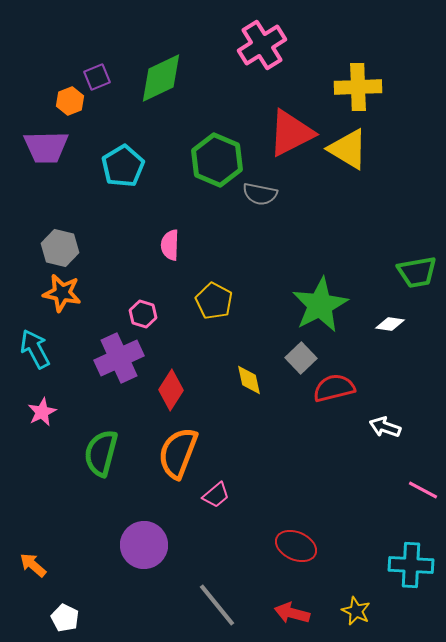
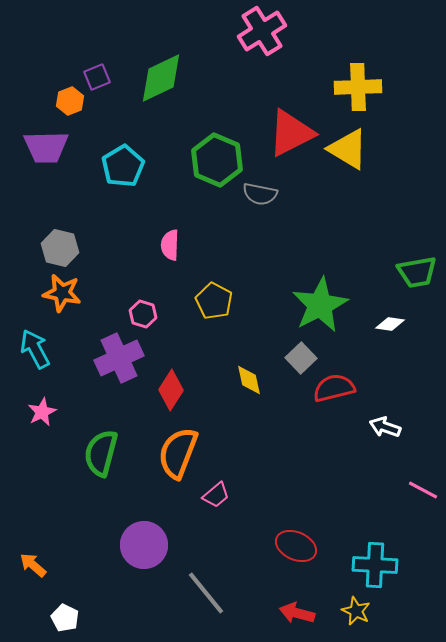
pink cross: moved 14 px up
cyan cross: moved 36 px left
gray line: moved 11 px left, 12 px up
red arrow: moved 5 px right
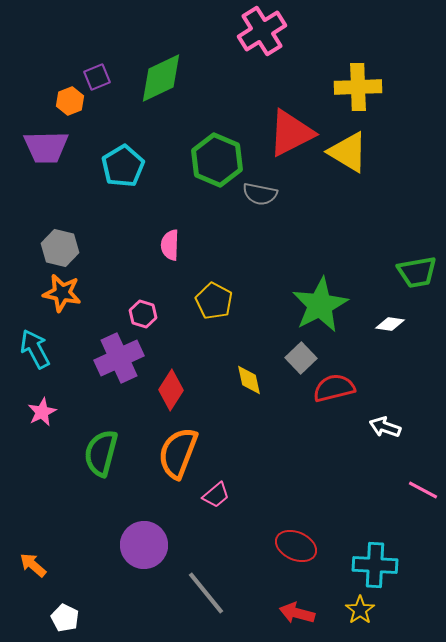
yellow triangle: moved 3 px down
yellow star: moved 4 px right, 1 px up; rotated 12 degrees clockwise
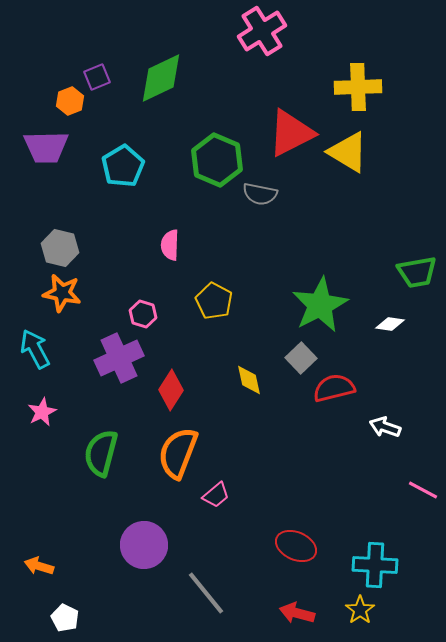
orange arrow: moved 6 px right, 1 px down; rotated 24 degrees counterclockwise
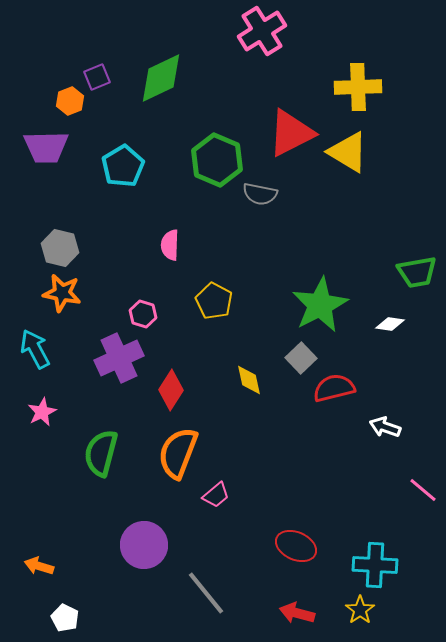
pink line: rotated 12 degrees clockwise
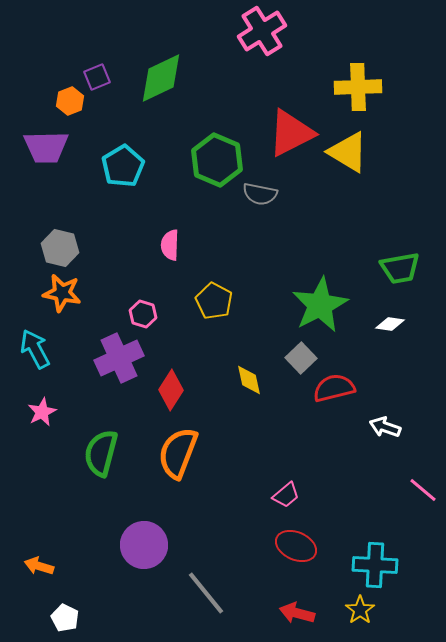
green trapezoid: moved 17 px left, 4 px up
pink trapezoid: moved 70 px right
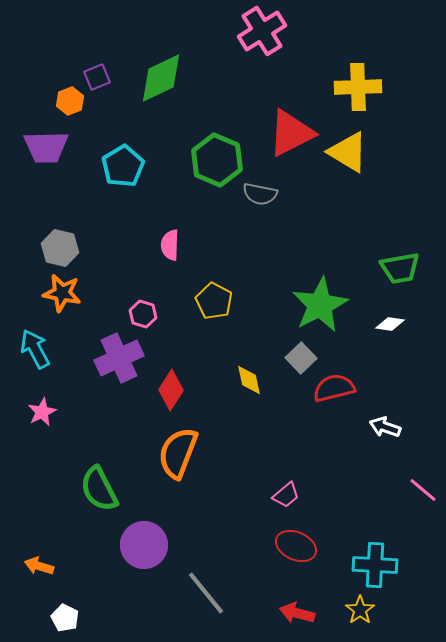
green semicircle: moved 2 px left, 36 px down; rotated 42 degrees counterclockwise
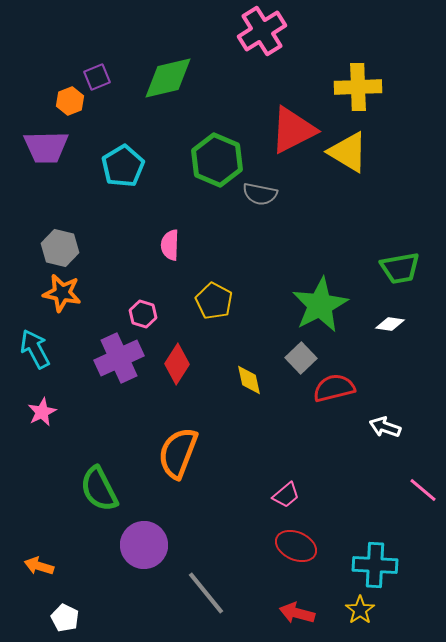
green diamond: moved 7 px right; rotated 12 degrees clockwise
red triangle: moved 2 px right, 3 px up
red diamond: moved 6 px right, 26 px up
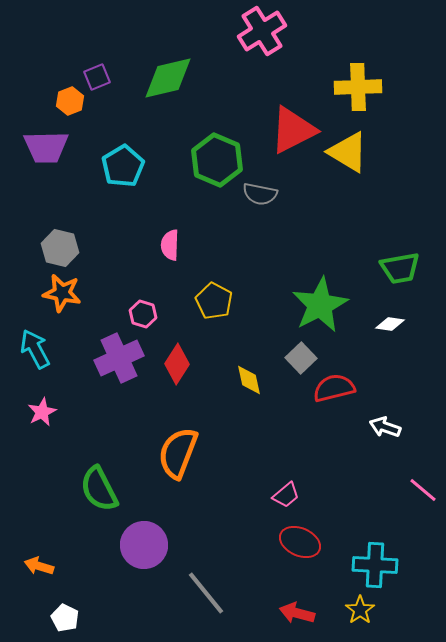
red ellipse: moved 4 px right, 4 px up
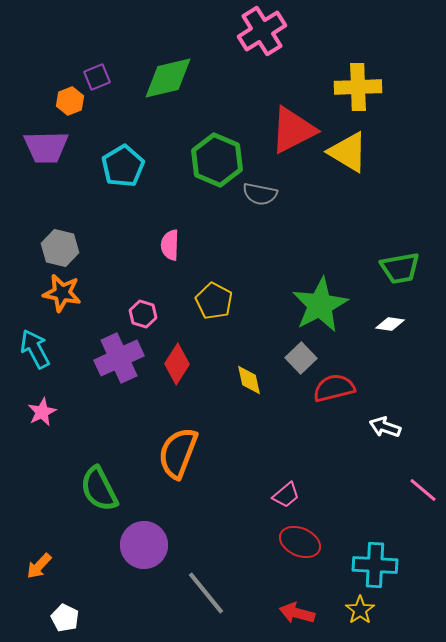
orange arrow: rotated 64 degrees counterclockwise
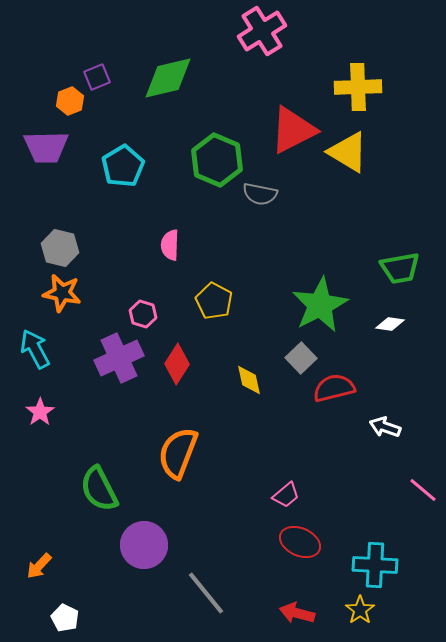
pink star: moved 2 px left; rotated 8 degrees counterclockwise
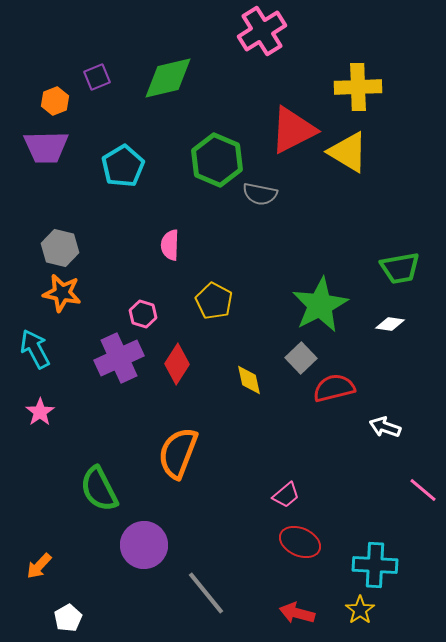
orange hexagon: moved 15 px left
white pentagon: moved 3 px right; rotated 16 degrees clockwise
